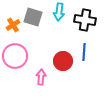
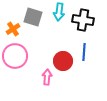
black cross: moved 2 px left
orange cross: moved 4 px down
pink arrow: moved 6 px right
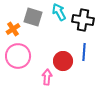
cyan arrow: rotated 144 degrees clockwise
pink circle: moved 3 px right
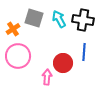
cyan arrow: moved 7 px down
gray square: moved 1 px right, 1 px down
red circle: moved 2 px down
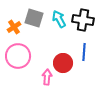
orange cross: moved 1 px right, 2 px up
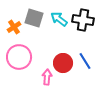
cyan arrow: rotated 24 degrees counterclockwise
blue line: moved 1 px right, 9 px down; rotated 36 degrees counterclockwise
pink circle: moved 1 px right, 1 px down
